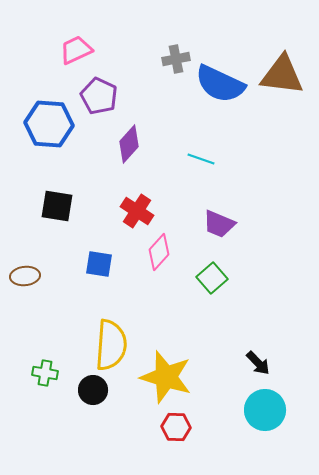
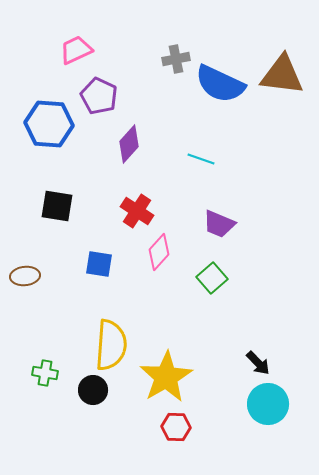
yellow star: rotated 24 degrees clockwise
cyan circle: moved 3 px right, 6 px up
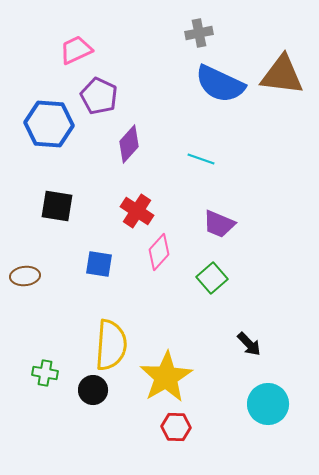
gray cross: moved 23 px right, 26 px up
black arrow: moved 9 px left, 19 px up
